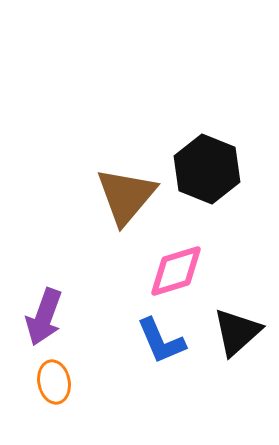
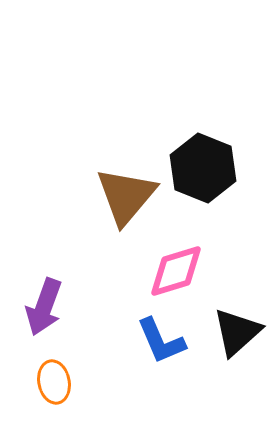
black hexagon: moved 4 px left, 1 px up
purple arrow: moved 10 px up
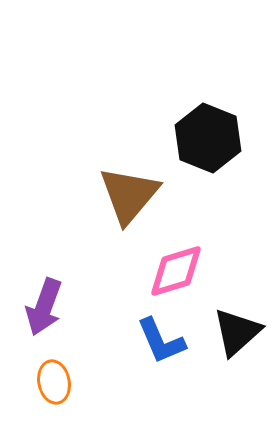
black hexagon: moved 5 px right, 30 px up
brown triangle: moved 3 px right, 1 px up
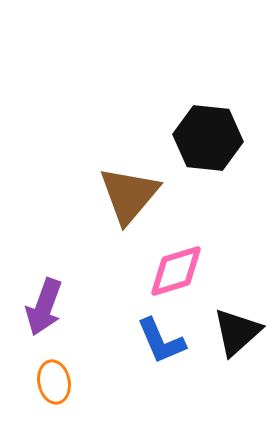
black hexagon: rotated 16 degrees counterclockwise
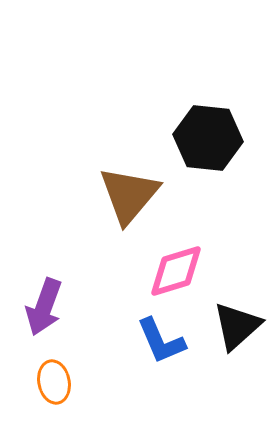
black triangle: moved 6 px up
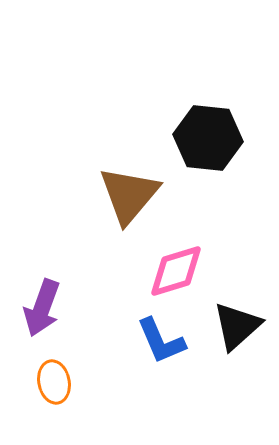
purple arrow: moved 2 px left, 1 px down
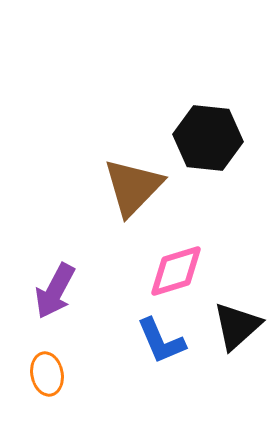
brown triangle: moved 4 px right, 8 px up; rotated 4 degrees clockwise
purple arrow: moved 13 px right, 17 px up; rotated 8 degrees clockwise
orange ellipse: moved 7 px left, 8 px up
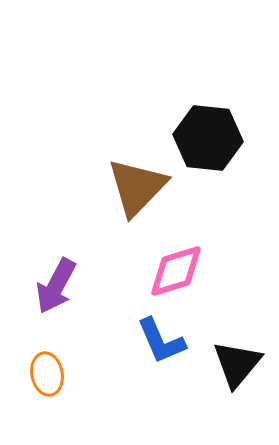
brown triangle: moved 4 px right
purple arrow: moved 1 px right, 5 px up
black triangle: moved 38 px down; rotated 8 degrees counterclockwise
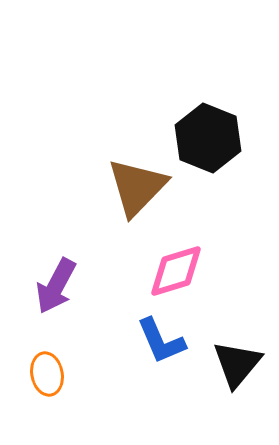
black hexagon: rotated 16 degrees clockwise
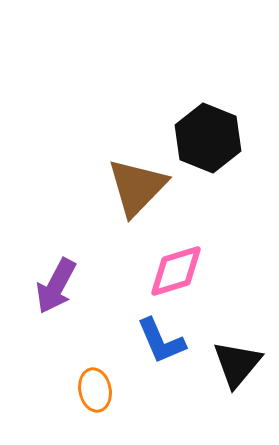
orange ellipse: moved 48 px right, 16 px down
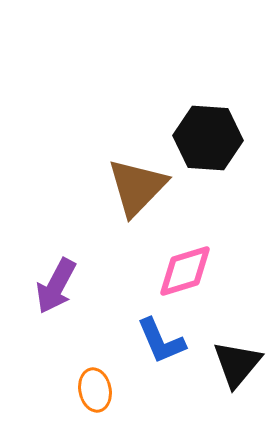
black hexagon: rotated 18 degrees counterclockwise
pink diamond: moved 9 px right
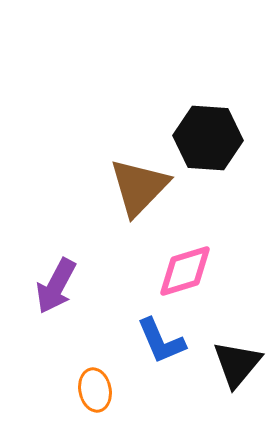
brown triangle: moved 2 px right
